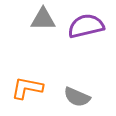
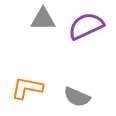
purple semicircle: rotated 12 degrees counterclockwise
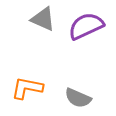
gray triangle: rotated 24 degrees clockwise
gray semicircle: moved 1 px right, 1 px down
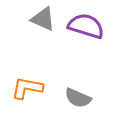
purple semicircle: rotated 42 degrees clockwise
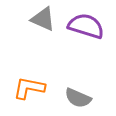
orange L-shape: moved 2 px right
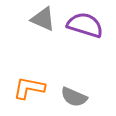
purple semicircle: moved 1 px left, 1 px up
gray semicircle: moved 4 px left, 1 px up
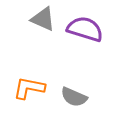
purple semicircle: moved 4 px down
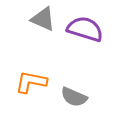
orange L-shape: moved 2 px right, 6 px up
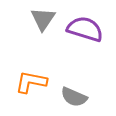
gray triangle: rotated 40 degrees clockwise
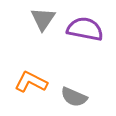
purple semicircle: rotated 6 degrees counterclockwise
orange L-shape: rotated 16 degrees clockwise
